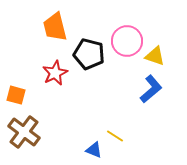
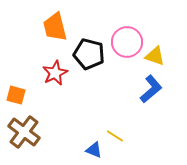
pink circle: moved 1 px down
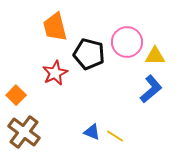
yellow triangle: rotated 20 degrees counterclockwise
orange square: rotated 30 degrees clockwise
blue triangle: moved 2 px left, 18 px up
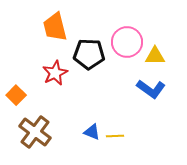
black pentagon: rotated 12 degrees counterclockwise
blue L-shape: rotated 76 degrees clockwise
brown cross: moved 11 px right
yellow line: rotated 36 degrees counterclockwise
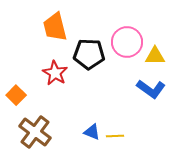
red star: rotated 15 degrees counterclockwise
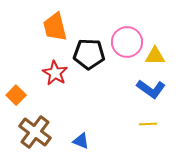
blue triangle: moved 11 px left, 9 px down
yellow line: moved 33 px right, 12 px up
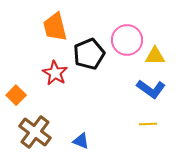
pink circle: moved 2 px up
black pentagon: rotated 24 degrees counterclockwise
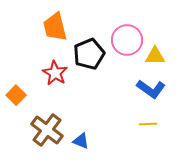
brown cross: moved 12 px right, 2 px up
